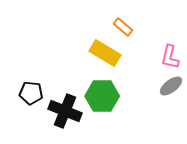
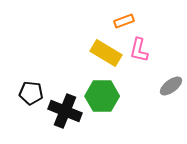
orange rectangle: moved 1 px right, 6 px up; rotated 60 degrees counterclockwise
yellow rectangle: moved 1 px right
pink L-shape: moved 31 px left, 7 px up
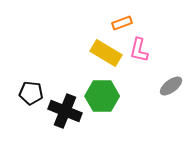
orange rectangle: moved 2 px left, 2 px down
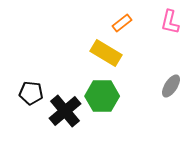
orange rectangle: rotated 18 degrees counterclockwise
pink L-shape: moved 31 px right, 28 px up
gray ellipse: rotated 20 degrees counterclockwise
black cross: rotated 28 degrees clockwise
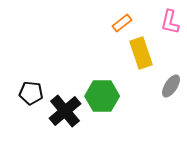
yellow rectangle: moved 35 px right; rotated 40 degrees clockwise
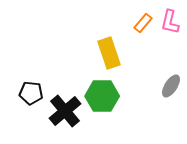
orange rectangle: moved 21 px right; rotated 12 degrees counterclockwise
yellow rectangle: moved 32 px left
